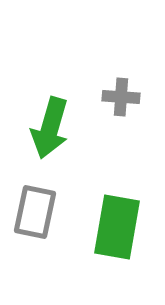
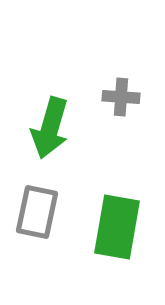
gray rectangle: moved 2 px right
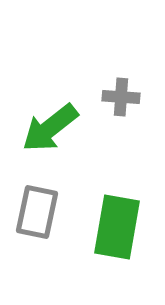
green arrow: rotated 36 degrees clockwise
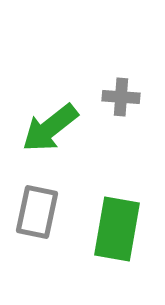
green rectangle: moved 2 px down
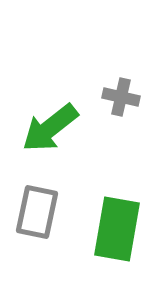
gray cross: rotated 9 degrees clockwise
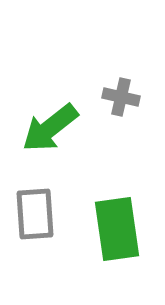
gray rectangle: moved 2 px left, 2 px down; rotated 16 degrees counterclockwise
green rectangle: rotated 18 degrees counterclockwise
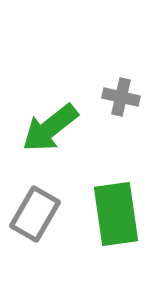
gray rectangle: rotated 34 degrees clockwise
green rectangle: moved 1 px left, 15 px up
